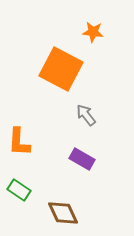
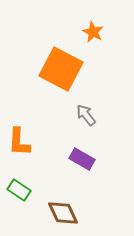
orange star: rotated 20 degrees clockwise
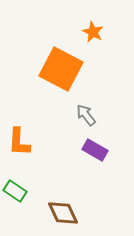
purple rectangle: moved 13 px right, 9 px up
green rectangle: moved 4 px left, 1 px down
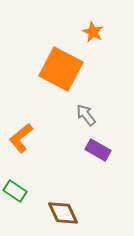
orange L-shape: moved 2 px right, 4 px up; rotated 48 degrees clockwise
purple rectangle: moved 3 px right
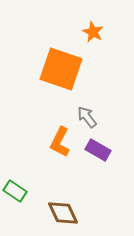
orange square: rotated 9 degrees counterclockwise
gray arrow: moved 1 px right, 2 px down
orange L-shape: moved 39 px right, 4 px down; rotated 24 degrees counterclockwise
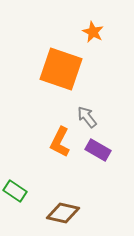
brown diamond: rotated 52 degrees counterclockwise
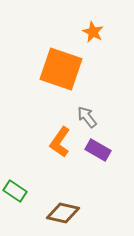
orange L-shape: rotated 8 degrees clockwise
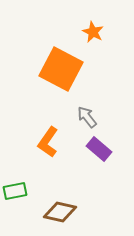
orange square: rotated 9 degrees clockwise
orange L-shape: moved 12 px left
purple rectangle: moved 1 px right, 1 px up; rotated 10 degrees clockwise
green rectangle: rotated 45 degrees counterclockwise
brown diamond: moved 3 px left, 1 px up
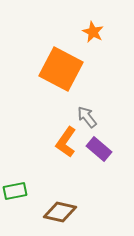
orange L-shape: moved 18 px right
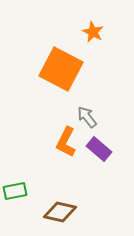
orange L-shape: rotated 8 degrees counterclockwise
